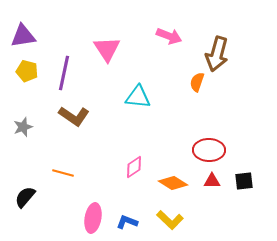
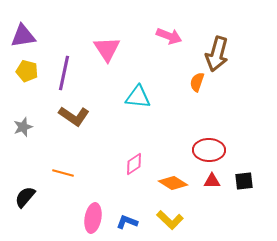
pink diamond: moved 3 px up
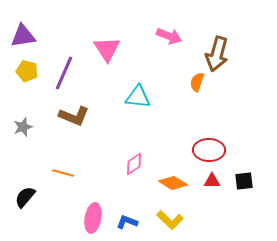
purple line: rotated 12 degrees clockwise
brown L-shape: rotated 12 degrees counterclockwise
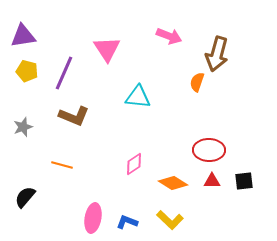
orange line: moved 1 px left, 8 px up
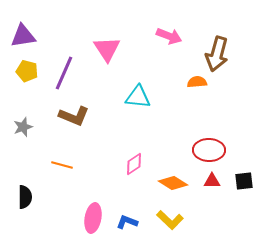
orange semicircle: rotated 66 degrees clockwise
black semicircle: rotated 140 degrees clockwise
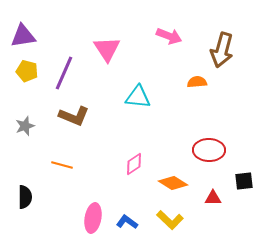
brown arrow: moved 5 px right, 4 px up
gray star: moved 2 px right, 1 px up
red triangle: moved 1 px right, 17 px down
blue L-shape: rotated 15 degrees clockwise
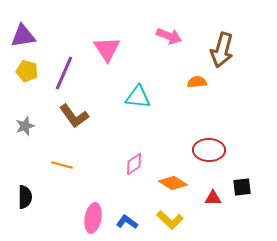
brown L-shape: rotated 32 degrees clockwise
black square: moved 2 px left, 6 px down
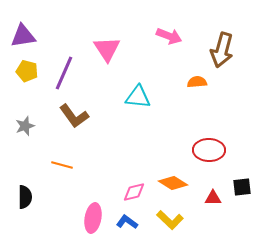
pink diamond: moved 28 px down; rotated 20 degrees clockwise
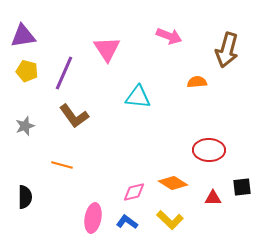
brown arrow: moved 5 px right
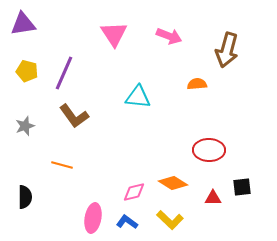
purple triangle: moved 12 px up
pink triangle: moved 7 px right, 15 px up
orange semicircle: moved 2 px down
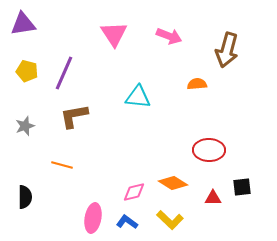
brown L-shape: rotated 116 degrees clockwise
